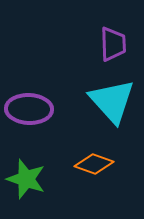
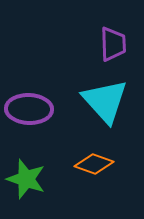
cyan triangle: moved 7 px left
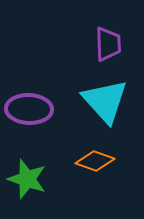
purple trapezoid: moved 5 px left
orange diamond: moved 1 px right, 3 px up
green star: moved 1 px right
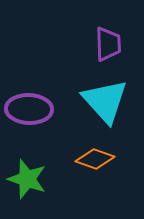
orange diamond: moved 2 px up
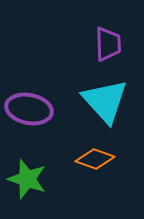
purple ellipse: rotated 9 degrees clockwise
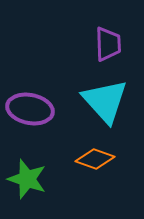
purple ellipse: moved 1 px right
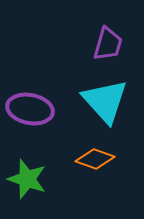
purple trapezoid: rotated 18 degrees clockwise
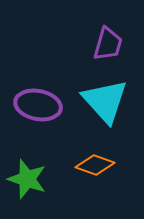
purple ellipse: moved 8 px right, 4 px up
orange diamond: moved 6 px down
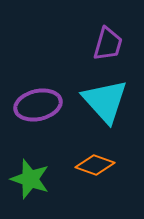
purple ellipse: rotated 24 degrees counterclockwise
green star: moved 3 px right
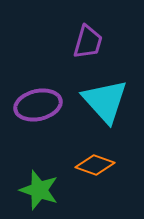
purple trapezoid: moved 20 px left, 2 px up
green star: moved 9 px right, 11 px down
